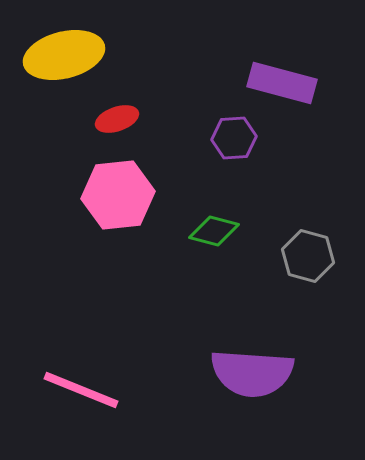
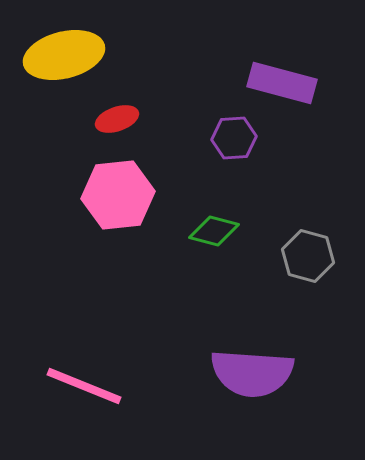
pink line: moved 3 px right, 4 px up
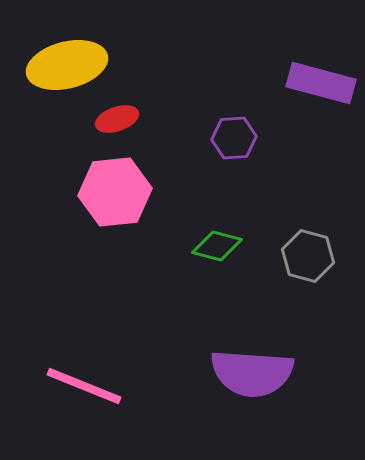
yellow ellipse: moved 3 px right, 10 px down
purple rectangle: moved 39 px right
pink hexagon: moved 3 px left, 3 px up
green diamond: moved 3 px right, 15 px down
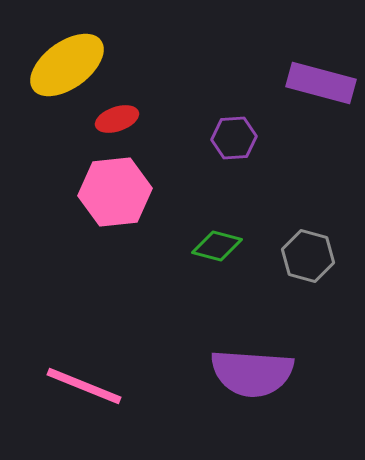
yellow ellipse: rotated 22 degrees counterclockwise
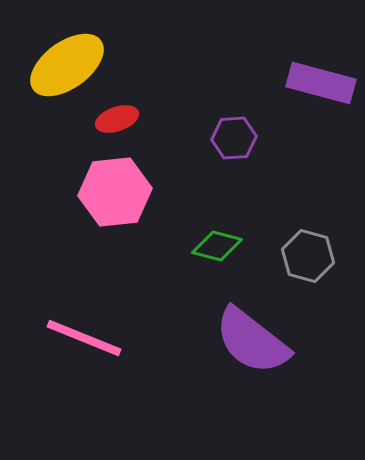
purple semicircle: moved 32 px up; rotated 34 degrees clockwise
pink line: moved 48 px up
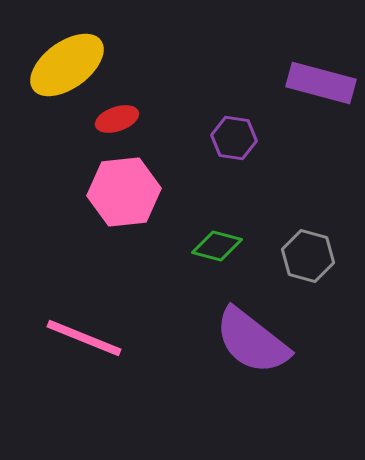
purple hexagon: rotated 12 degrees clockwise
pink hexagon: moved 9 px right
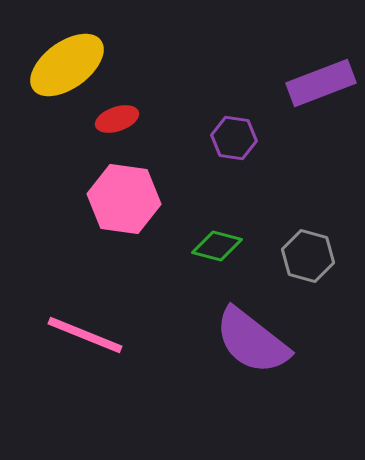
purple rectangle: rotated 36 degrees counterclockwise
pink hexagon: moved 7 px down; rotated 14 degrees clockwise
pink line: moved 1 px right, 3 px up
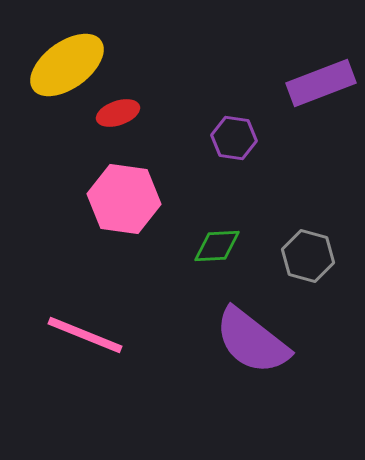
red ellipse: moved 1 px right, 6 px up
green diamond: rotated 18 degrees counterclockwise
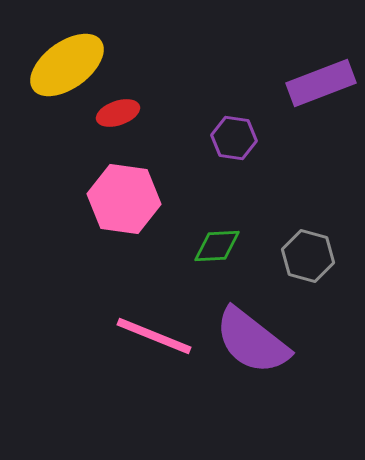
pink line: moved 69 px right, 1 px down
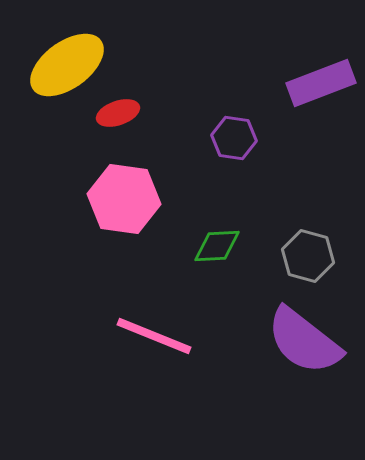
purple semicircle: moved 52 px right
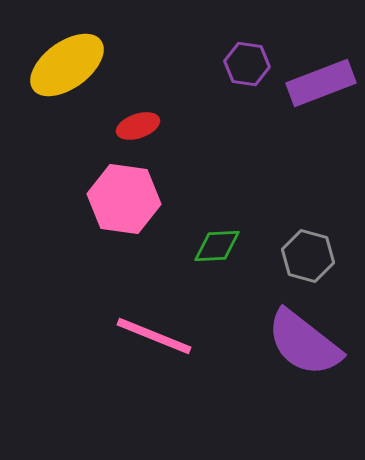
red ellipse: moved 20 px right, 13 px down
purple hexagon: moved 13 px right, 74 px up
purple semicircle: moved 2 px down
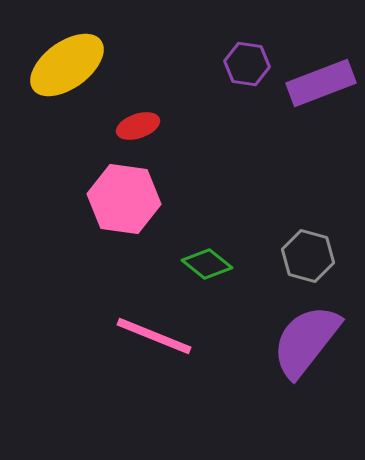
green diamond: moved 10 px left, 18 px down; rotated 42 degrees clockwise
purple semicircle: moved 2 px right, 2 px up; rotated 90 degrees clockwise
